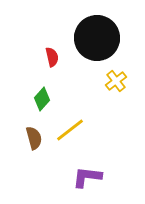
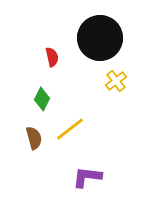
black circle: moved 3 px right
green diamond: rotated 15 degrees counterclockwise
yellow line: moved 1 px up
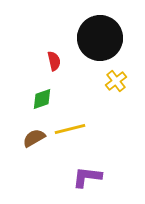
red semicircle: moved 2 px right, 4 px down
green diamond: rotated 45 degrees clockwise
yellow line: rotated 24 degrees clockwise
brown semicircle: rotated 105 degrees counterclockwise
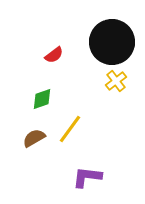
black circle: moved 12 px right, 4 px down
red semicircle: moved 6 px up; rotated 66 degrees clockwise
yellow line: rotated 40 degrees counterclockwise
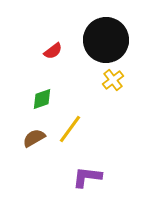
black circle: moved 6 px left, 2 px up
red semicircle: moved 1 px left, 4 px up
yellow cross: moved 3 px left, 1 px up
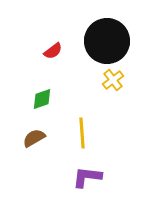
black circle: moved 1 px right, 1 px down
yellow line: moved 12 px right, 4 px down; rotated 40 degrees counterclockwise
